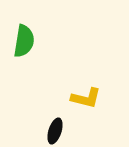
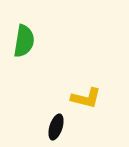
black ellipse: moved 1 px right, 4 px up
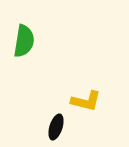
yellow L-shape: moved 3 px down
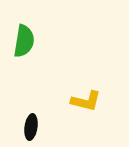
black ellipse: moved 25 px left; rotated 10 degrees counterclockwise
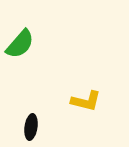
green semicircle: moved 4 px left, 3 px down; rotated 32 degrees clockwise
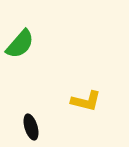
black ellipse: rotated 25 degrees counterclockwise
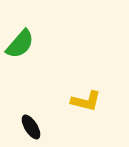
black ellipse: rotated 15 degrees counterclockwise
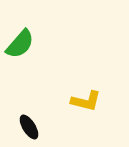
black ellipse: moved 2 px left
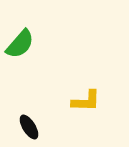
yellow L-shape: rotated 12 degrees counterclockwise
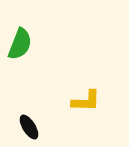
green semicircle: rotated 20 degrees counterclockwise
